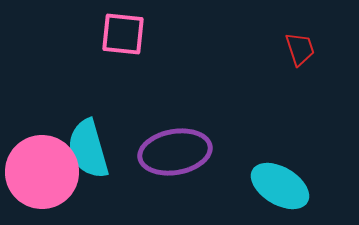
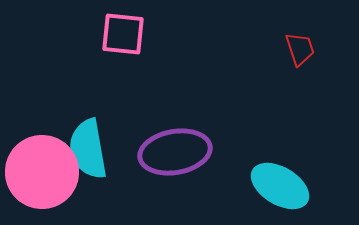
cyan semicircle: rotated 6 degrees clockwise
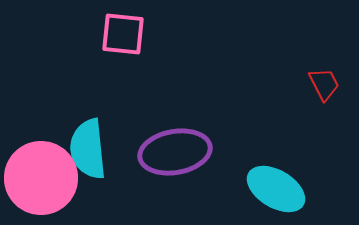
red trapezoid: moved 24 px right, 35 px down; rotated 9 degrees counterclockwise
cyan semicircle: rotated 4 degrees clockwise
pink circle: moved 1 px left, 6 px down
cyan ellipse: moved 4 px left, 3 px down
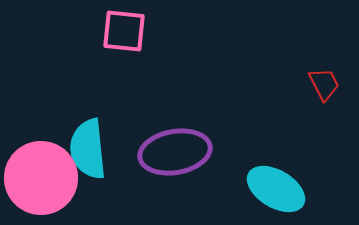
pink square: moved 1 px right, 3 px up
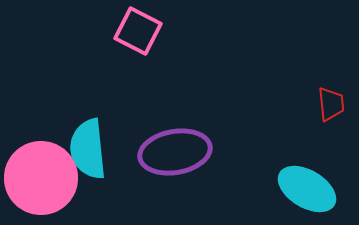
pink square: moved 14 px right; rotated 21 degrees clockwise
red trapezoid: moved 7 px right, 20 px down; rotated 21 degrees clockwise
cyan ellipse: moved 31 px right
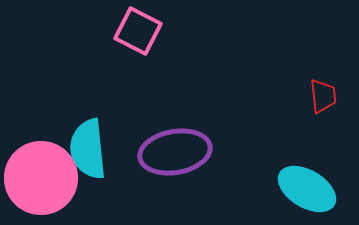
red trapezoid: moved 8 px left, 8 px up
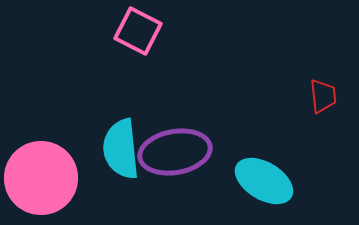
cyan semicircle: moved 33 px right
cyan ellipse: moved 43 px left, 8 px up
